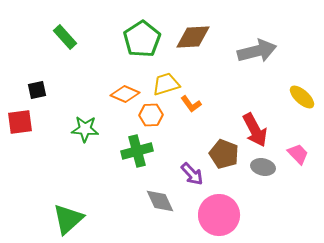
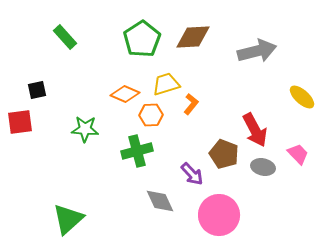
orange L-shape: rotated 105 degrees counterclockwise
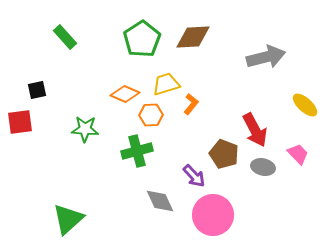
gray arrow: moved 9 px right, 6 px down
yellow ellipse: moved 3 px right, 8 px down
purple arrow: moved 2 px right, 2 px down
pink circle: moved 6 px left
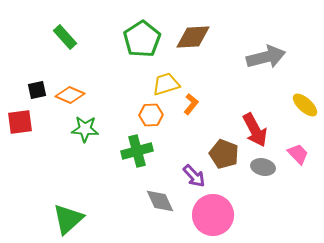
orange diamond: moved 55 px left, 1 px down
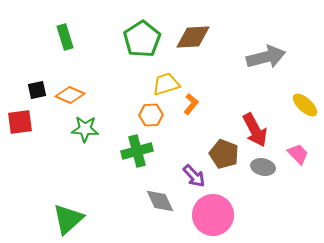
green rectangle: rotated 25 degrees clockwise
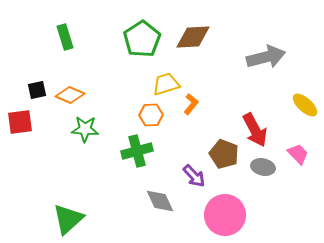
pink circle: moved 12 px right
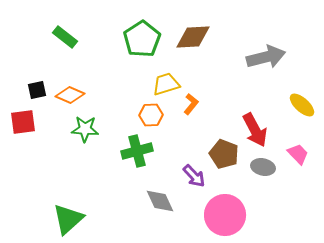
green rectangle: rotated 35 degrees counterclockwise
yellow ellipse: moved 3 px left
red square: moved 3 px right
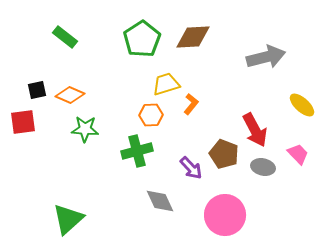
purple arrow: moved 3 px left, 8 px up
